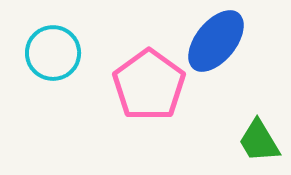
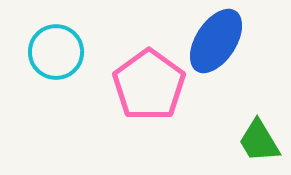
blue ellipse: rotated 6 degrees counterclockwise
cyan circle: moved 3 px right, 1 px up
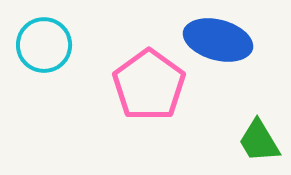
blue ellipse: moved 2 px right, 1 px up; rotated 72 degrees clockwise
cyan circle: moved 12 px left, 7 px up
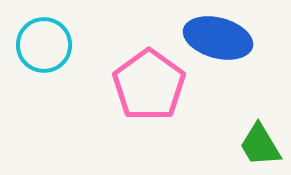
blue ellipse: moved 2 px up
green trapezoid: moved 1 px right, 4 px down
